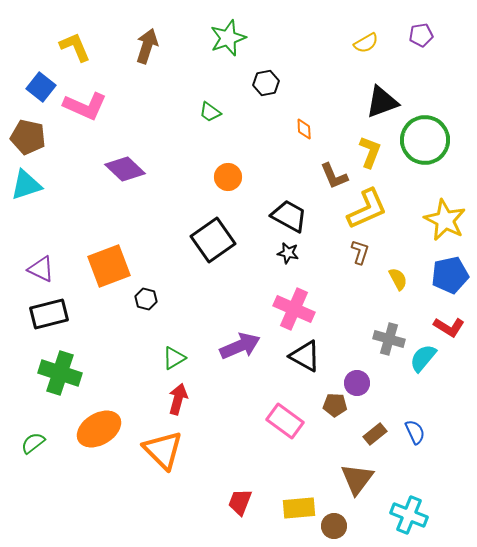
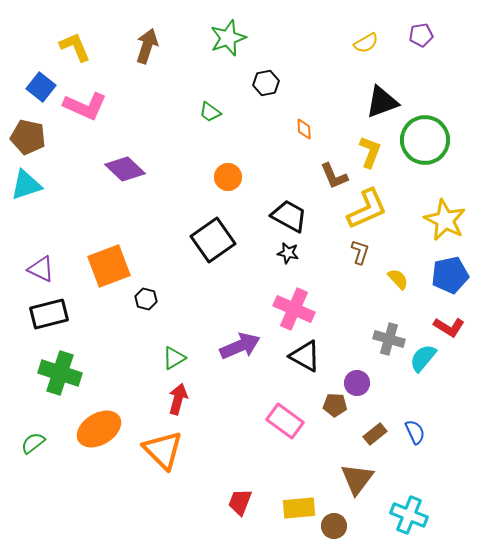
yellow semicircle at (398, 279): rotated 15 degrees counterclockwise
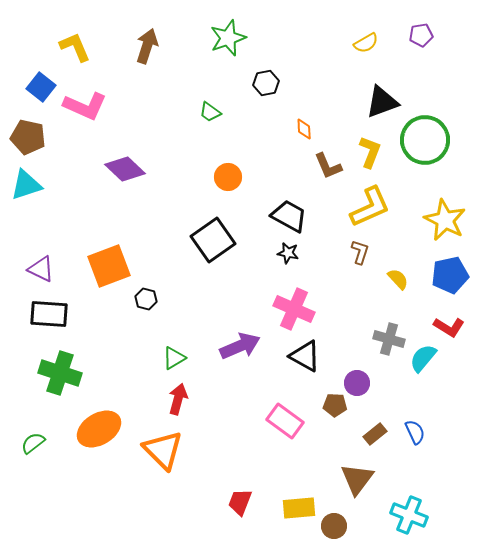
brown L-shape at (334, 176): moved 6 px left, 10 px up
yellow L-shape at (367, 209): moved 3 px right, 2 px up
black rectangle at (49, 314): rotated 18 degrees clockwise
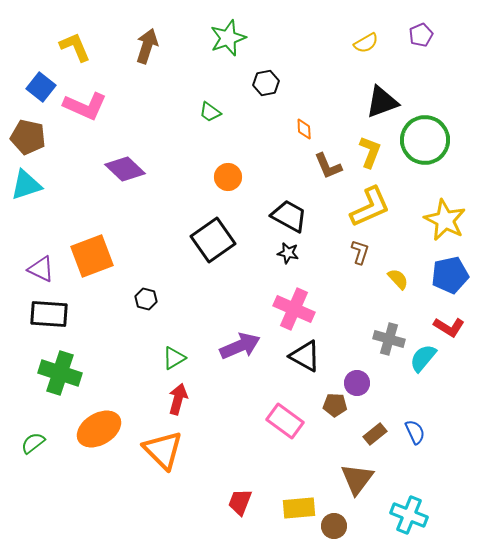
purple pentagon at (421, 35): rotated 15 degrees counterclockwise
orange square at (109, 266): moved 17 px left, 10 px up
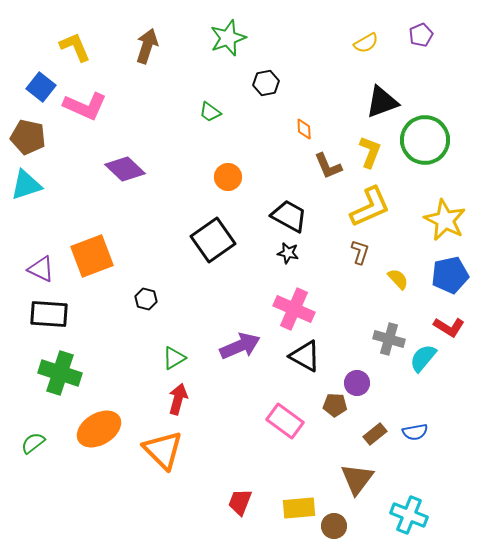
blue semicircle at (415, 432): rotated 105 degrees clockwise
